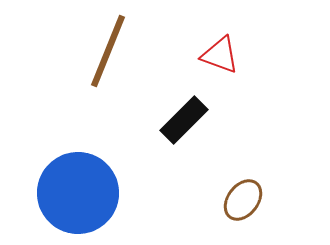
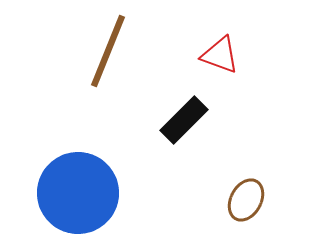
brown ellipse: moved 3 px right; rotated 9 degrees counterclockwise
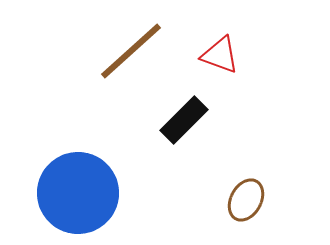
brown line: moved 23 px right; rotated 26 degrees clockwise
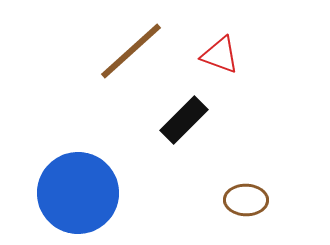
brown ellipse: rotated 63 degrees clockwise
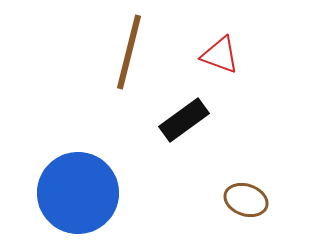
brown line: moved 2 px left, 1 px down; rotated 34 degrees counterclockwise
black rectangle: rotated 9 degrees clockwise
brown ellipse: rotated 18 degrees clockwise
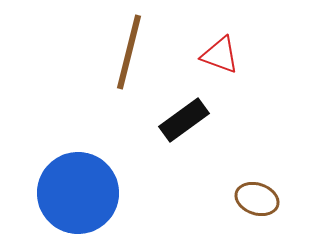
brown ellipse: moved 11 px right, 1 px up
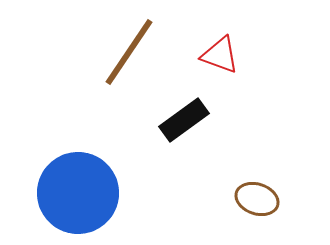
brown line: rotated 20 degrees clockwise
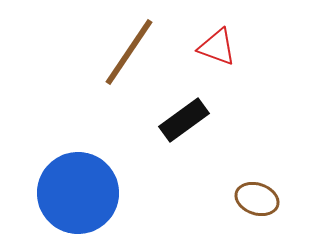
red triangle: moved 3 px left, 8 px up
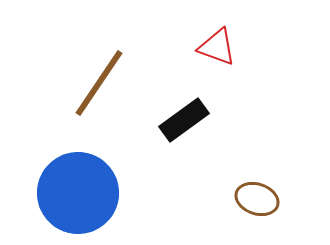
brown line: moved 30 px left, 31 px down
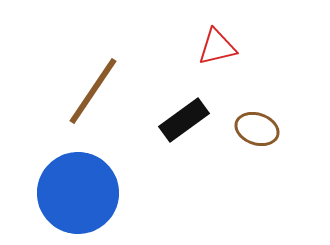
red triangle: rotated 33 degrees counterclockwise
brown line: moved 6 px left, 8 px down
brown ellipse: moved 70 px up
